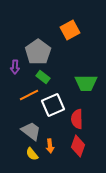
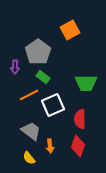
red semicircle: moved 3 px right
yellow semicircle: moved 3 px left, 4 px down
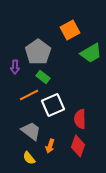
green trapezoid: moved 5 px right, 30 px up; rotated 30 degrees counterclockwise
orange arrow: rotated 24 degrees clockwise
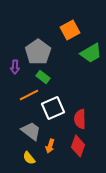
white square: moved 3 px down
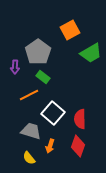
white square: moved 5 px down; rotated 25 degrees counterclockwise
gray trapezoid: rotated 20 degrees counterclockwise
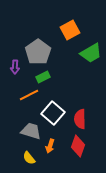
green rectangle: rotated 64 degrees counterclockwise
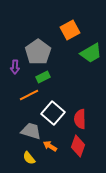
orange arrow: rotated 104 degrees clockwise
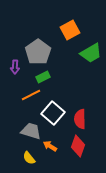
orange line: moved 2 px right
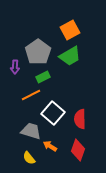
green trapezoid: moved 21 px left, 3 px down
red diamond: moved 4 px down
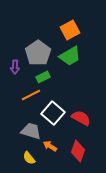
gray pentagon: moved 1 px down
red semicircle: moved 1 px right, 1 px up; rotated 120 degrees clockwise
red diamond: moved 1 px down
